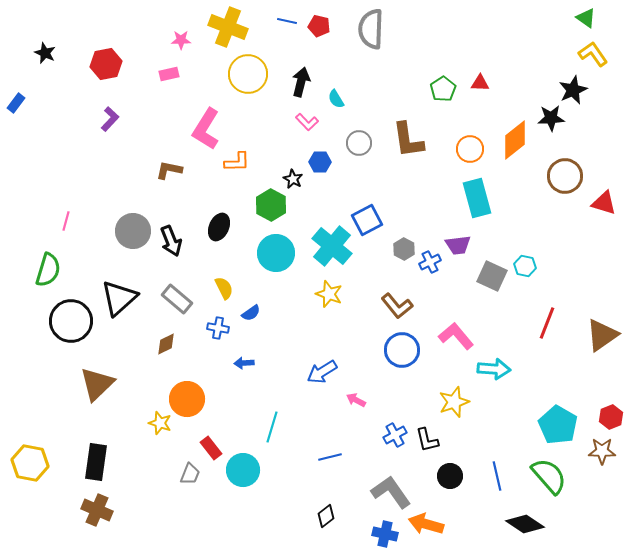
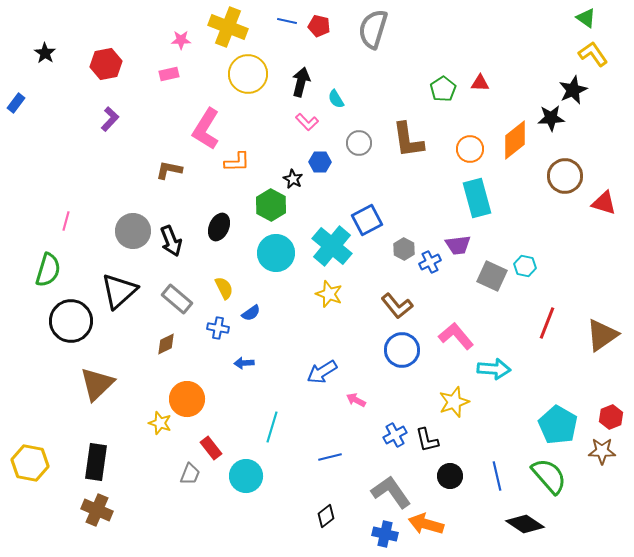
gray semicircle at (371, 29): moved 2 px right; rotated 15 degrees clockwise
black star at (45, 53): rotated 10 degrees clockwise
black triangle at (119, 298): moved 7 px up
cyan circle at (243, 470): moved 3 px right, 6 px down
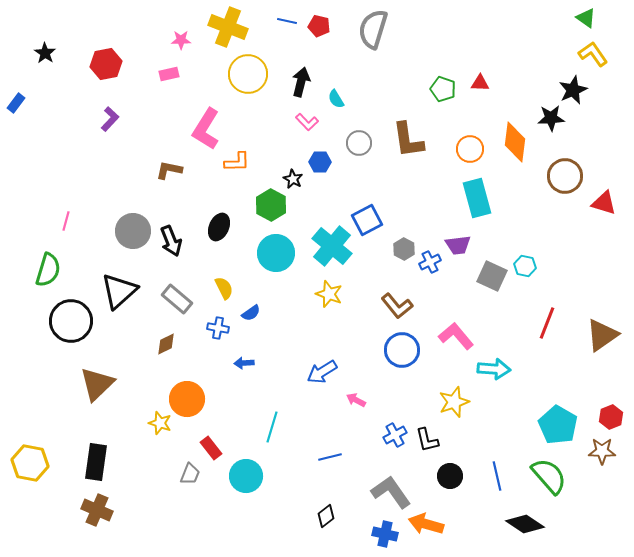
green pentagon at (443, 89): rotated 20 degrees counterclockwise
orange diamond at (515, 140): moved 2 px down; rotated 45 degrees counterclockwise
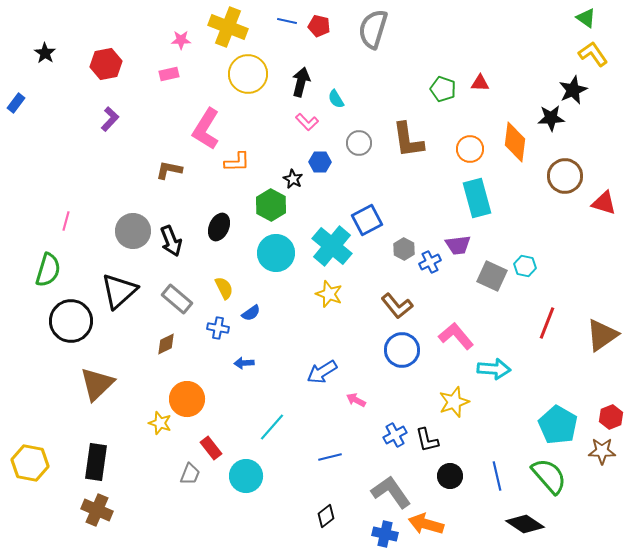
cyan line at (272, 427): rotated 24 degrees clockwise
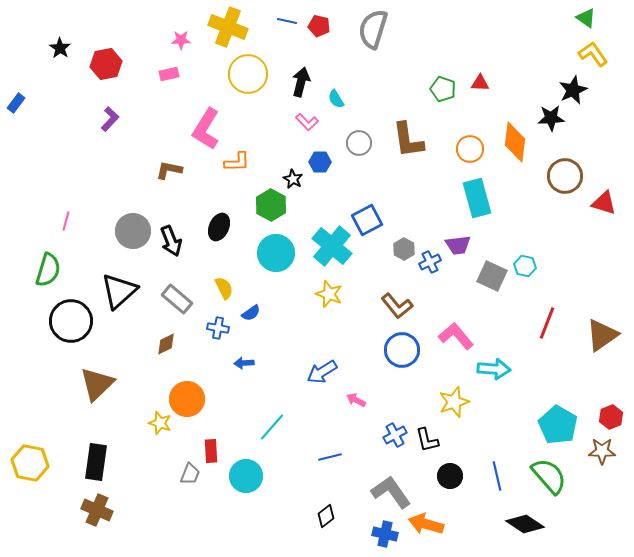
black star at (45, 53): moved 15 px right, 5 px up
red rectangle at (211, 448): moved 3 px down; rotated 35 degrees clockwise
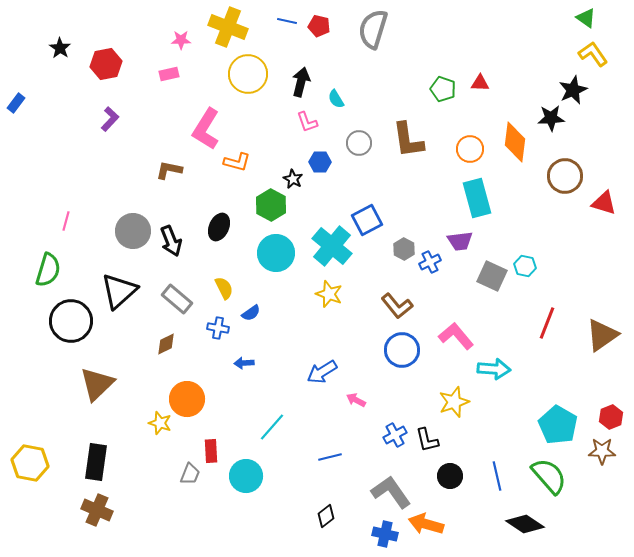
pink L-shape at (307, 122): rotated 25 degrees clockwise
orange L-shape at (237, 162): rotated 16 degrees clockwise
purple trapezoid at (458, 245): moved 2 px right, 4 px up
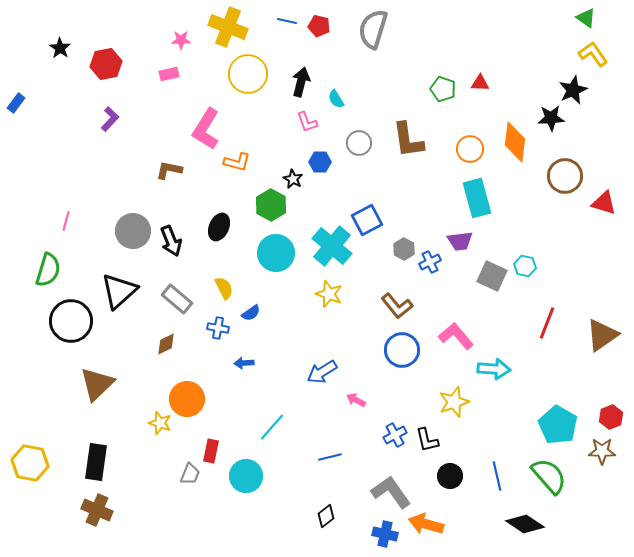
red rectangle at (211, 451): rotated 15 degrees clockwise
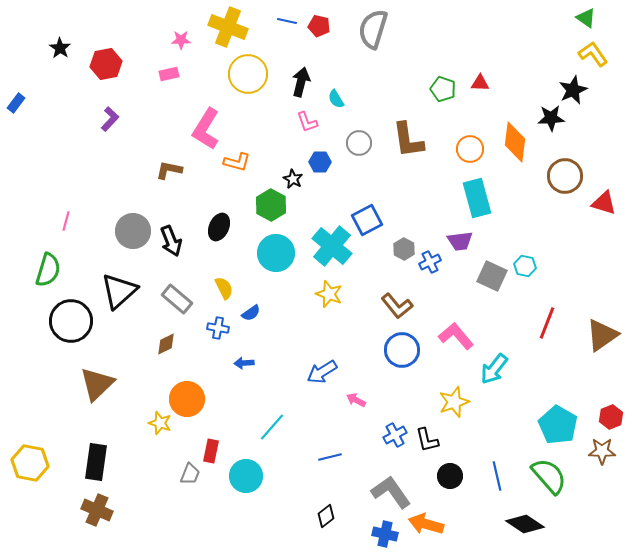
cyan arrow at (494, 369): rotated 124 degrees clockwise
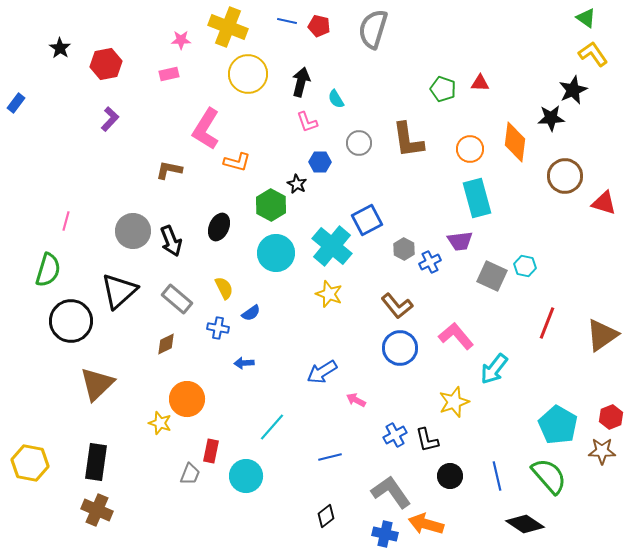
black star at (293, 179): moved 4 px right, 5 px down
blue circle at (402, 350): moved 2 px left, 2 px up
